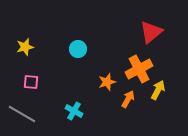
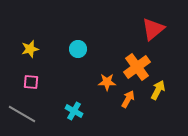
red triangle: moved 2 px right, 3 px up
yellow star: moved 5 px right, 2 px down
orange cross: moved 2 px left, 2 px up; rotated 8 degrees counterclockwise
orange star: rotated 18 degrees clockwise
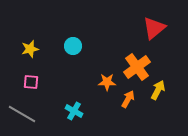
red triangle: moved 1 px right, 1 px up
cyan circle: moved 5 px left, 3 px up
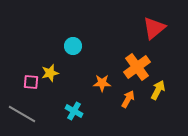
yellow star: moved 20 px right, 24 px down
orange star: moved 5 px left, 1 px down
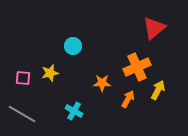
orange cross: rotated 12 degrees clockwise
pink square: moved 8 px left, 4 px up
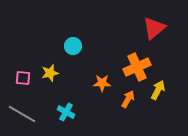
cyan cross: moved 8 px left, 1 px down
